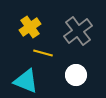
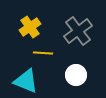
yellow line: rotated 12 degrees counterclockwise
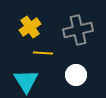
gray cross: moved 1 px up; rotated 24 degrees clockwise
cyan triangle: rotated 36 degrees clockwise
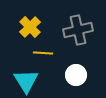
yellow cross: rotated 10 degrees counterclockwise
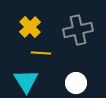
yellow line: moved 2 px left
white circle: moved 8 px down
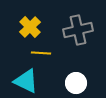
cyan triangle: rotated 32 degrees counterclockwise
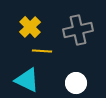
yellow line: moved 1 px right, 2 px up
cyan triangle: moved 1 px right, 1 px up
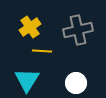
yellow cross: rotated 10 degrees clockwise
cyan triangle: rotated 36 degrees clockwise
